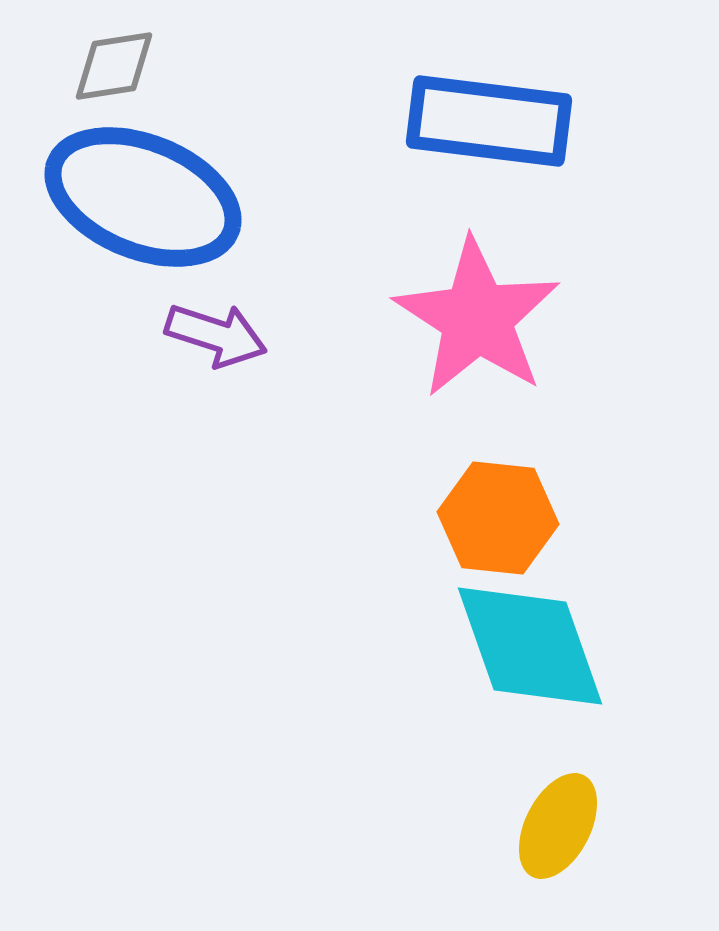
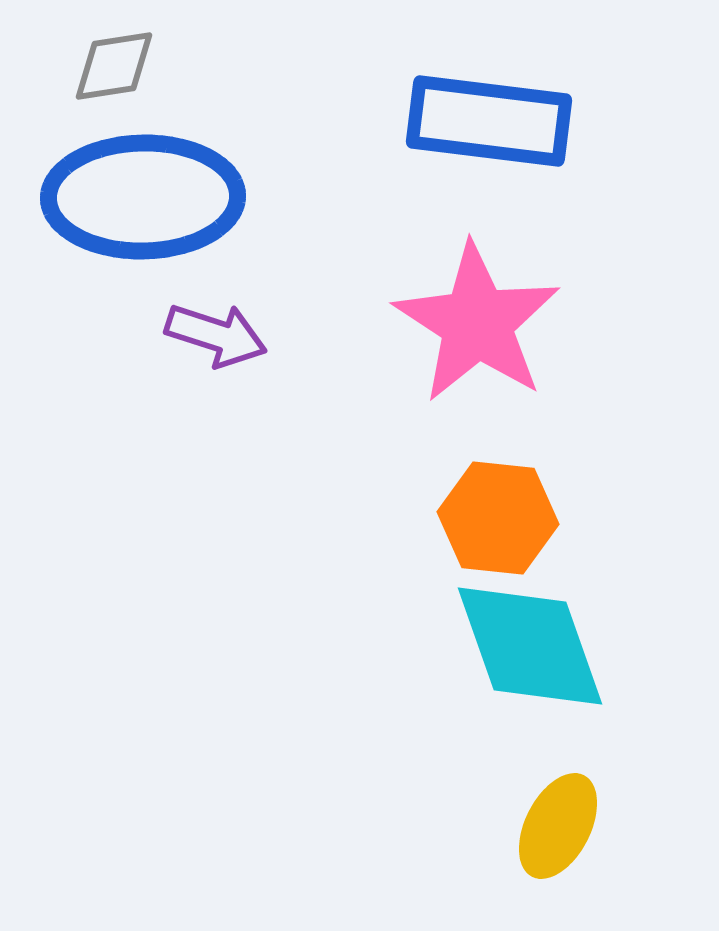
blue ellipse: rotated 23 degrees counterclockwise
pink star: moved 5 px down
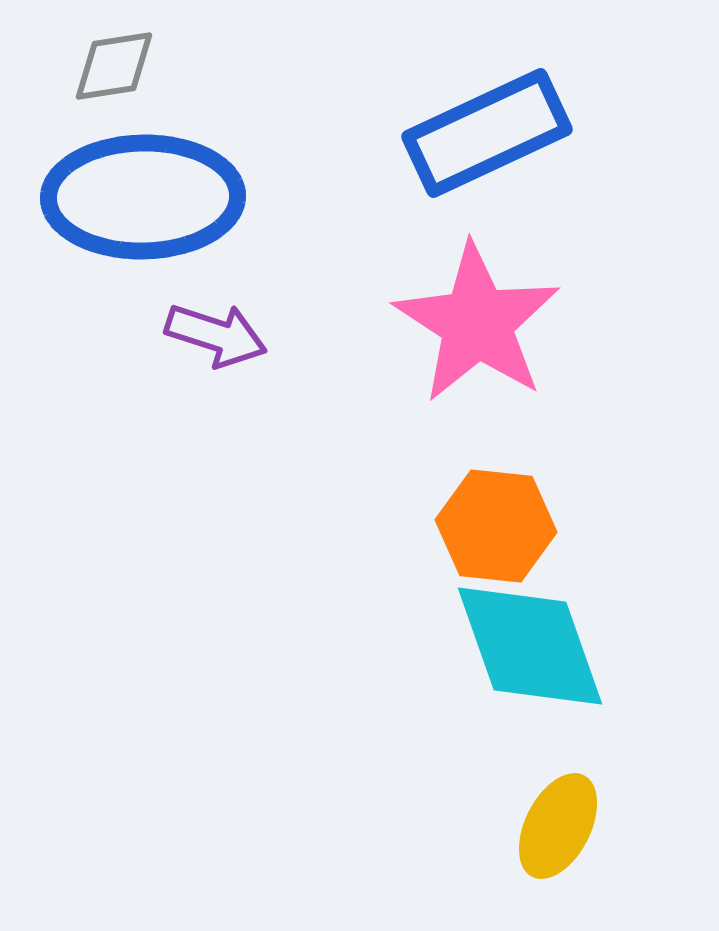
blue rectangle: moved 2 px left, 12 px down; rotated 32 degrees counterclockwise
orange hexagon: moved 2 px left, 8 px down
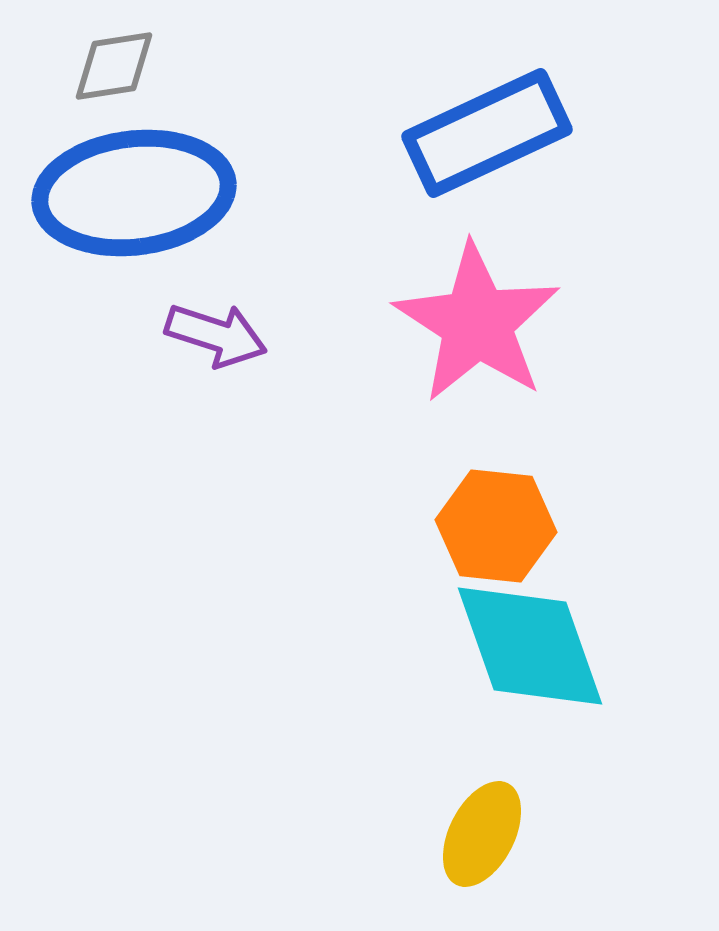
blue ellipse: moved 9 px left, 4 px up; rotated 6 degrees counterclockwise
yellow ellipse: moved 76 px left, 8 px down
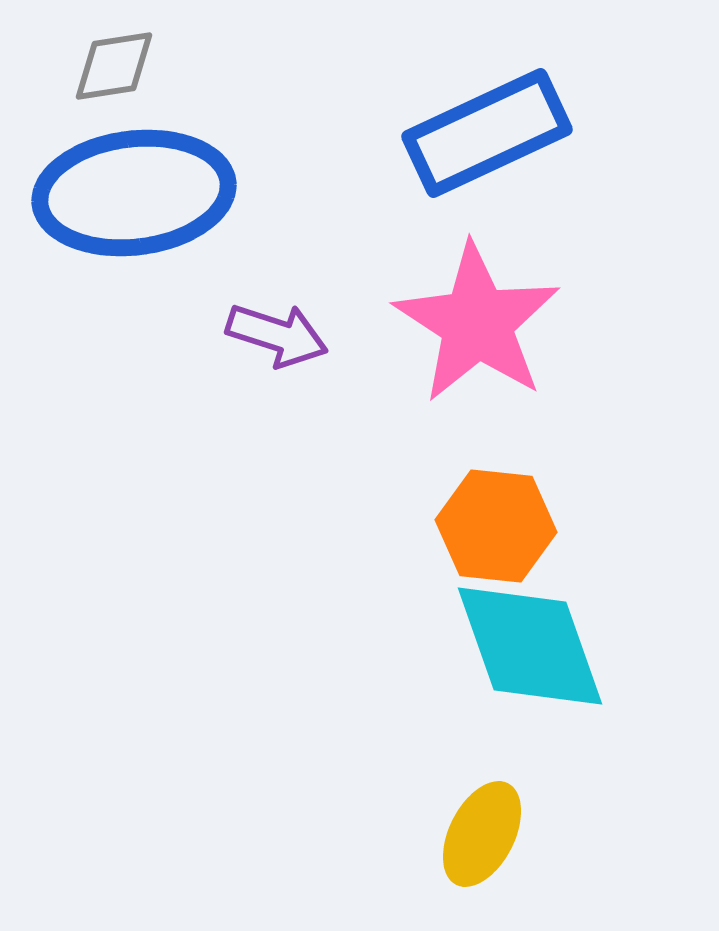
purple arrow: moved 61 px right
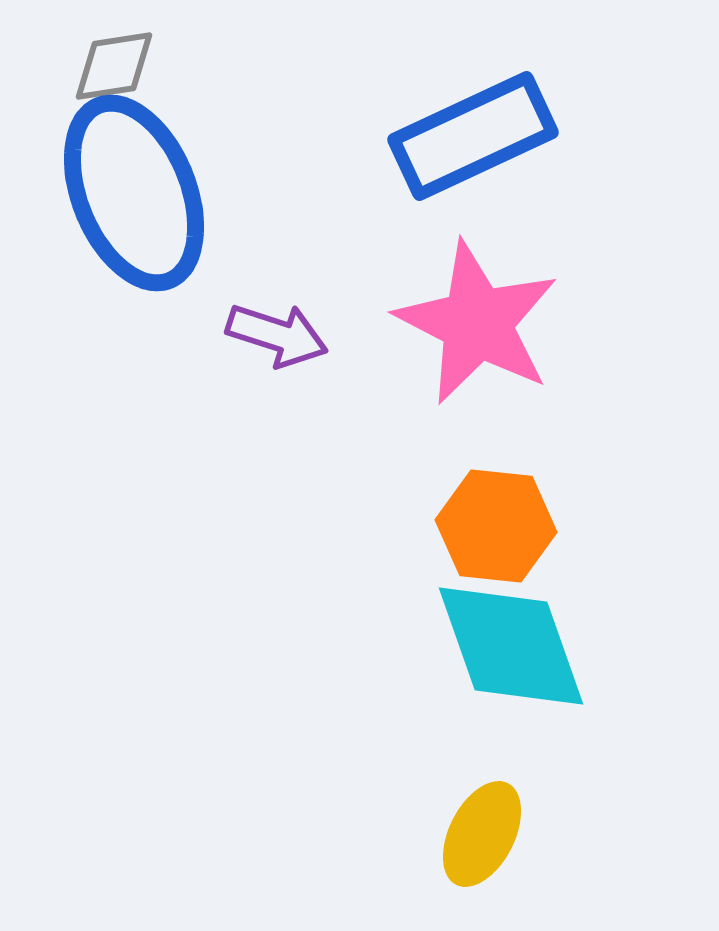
blue rectangle: moved 14 px left, 3 px down
blue ellipse: rotated 75 degrees clockwise
pink star: rotated 6 degrees counterclockwise
cyan diamond: moved 19 px left
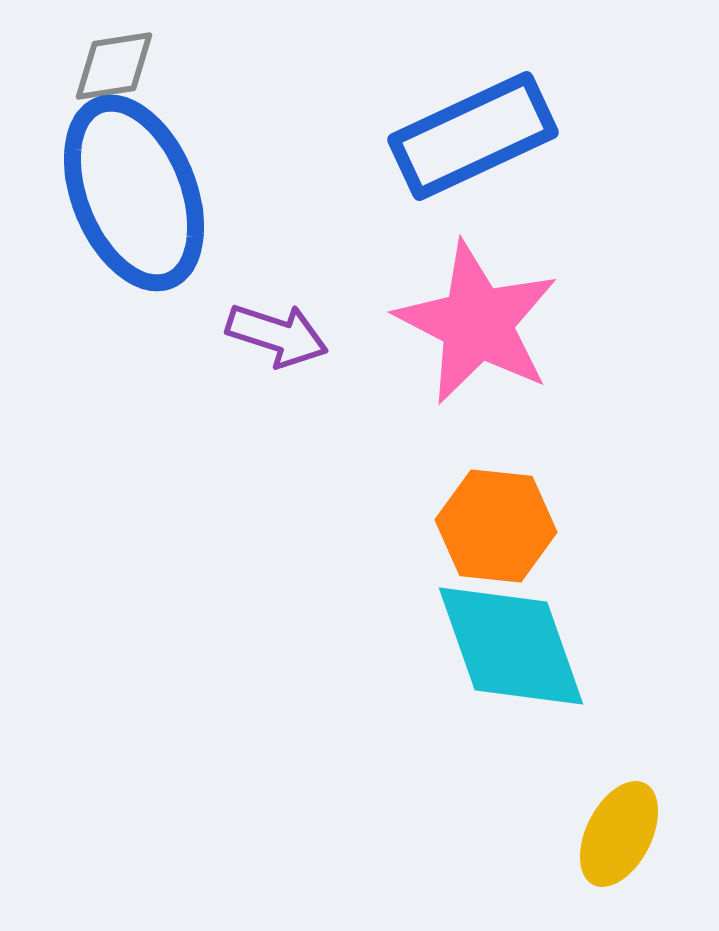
yellow ellipse: moved 137 px right
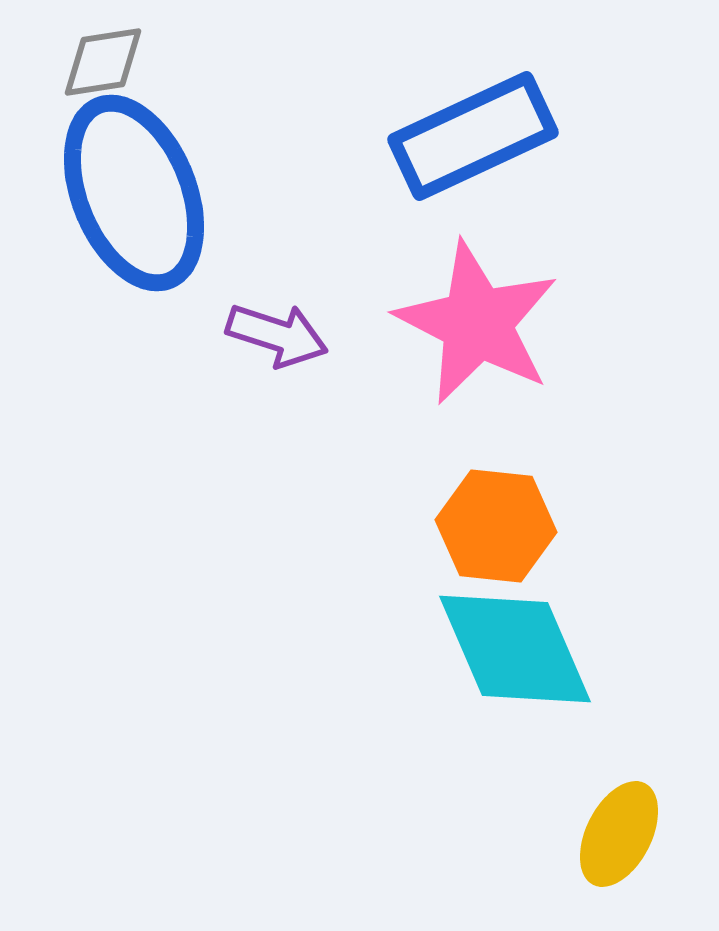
gray diamond: moved 11 px left, 4 px up
cyan diamond: moved 4 px right, 3 px down; rotated 4 degrees counterclockwise
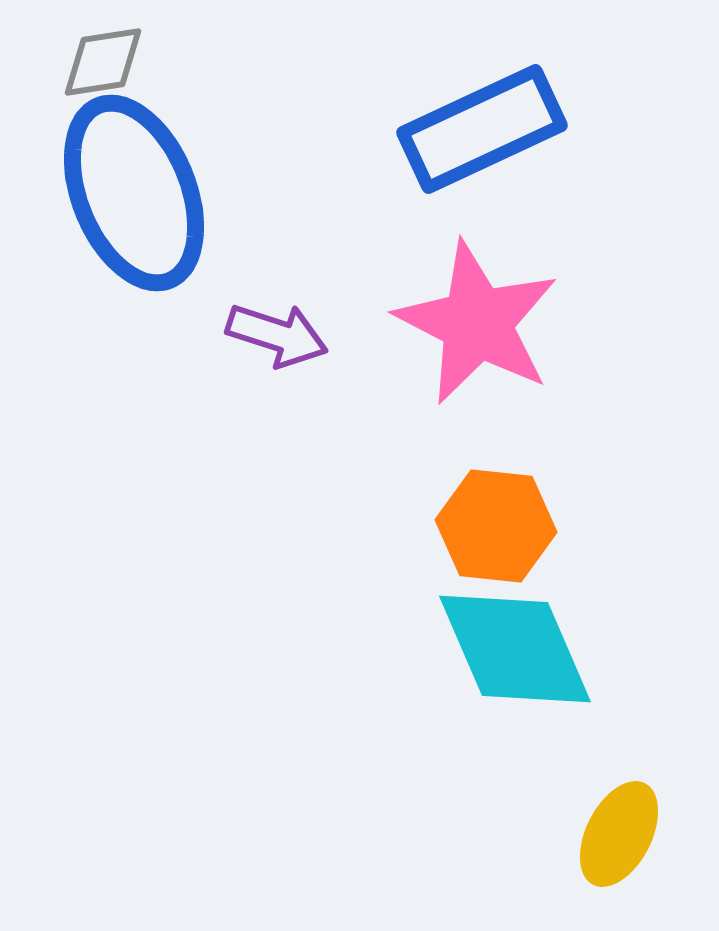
blue rectangle: moved 9 px right, 7 px up
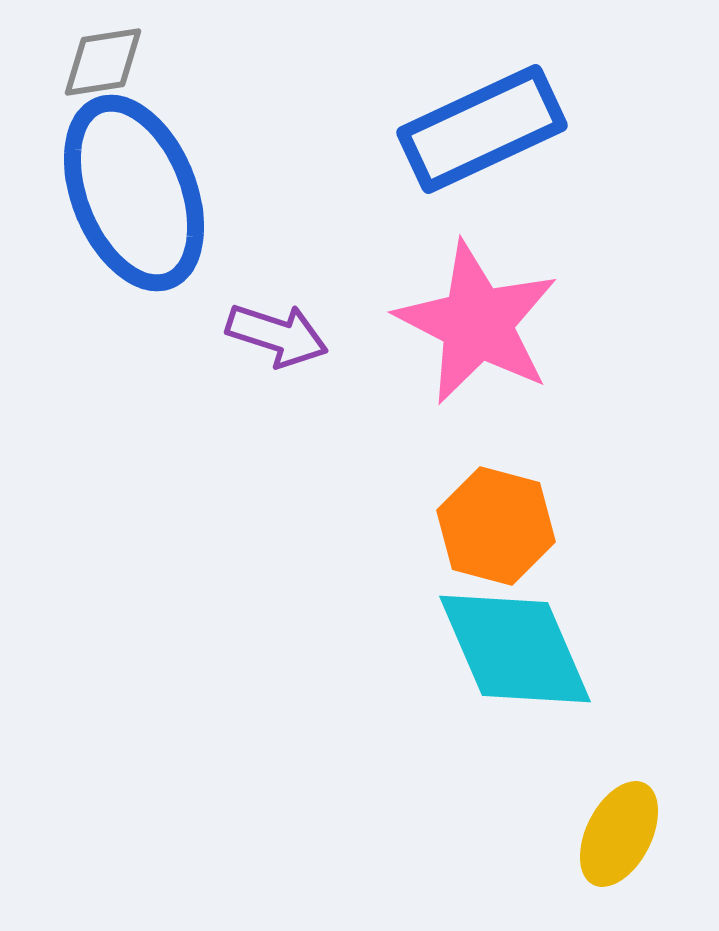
orange hexagon: rotated 9 degrees clockwise
